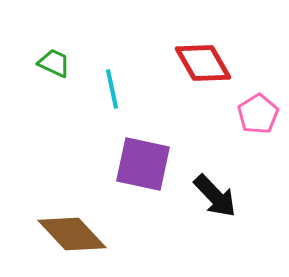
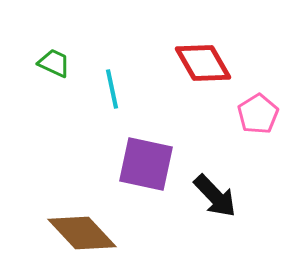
purple square: moved 3 px right
brown diamond: moved 10 px right, 1 px up
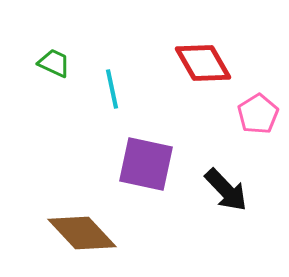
black arrow: moved 11 px right, 6 px up
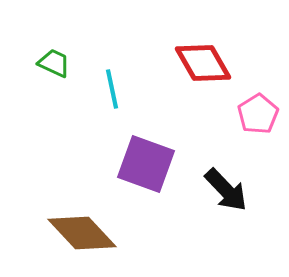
purple square: rotated 8 degrees clockwise
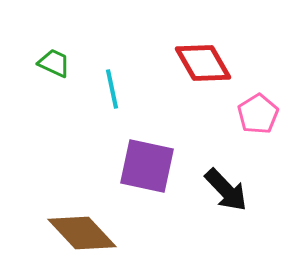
purple square: moved 1 px right, 2 px down; rotated 8 degrees counterclockwise
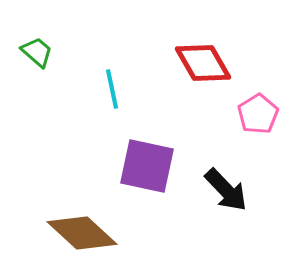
green trapezoid: moved 17 px left, 11 px up; rotated 16 degrees clockwise
brown diamond: rotated 4 degrees counterclockwise
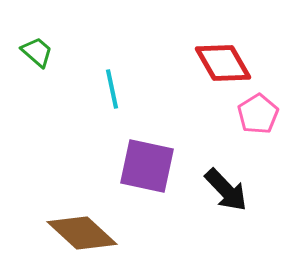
red diamond: moved 20 px right
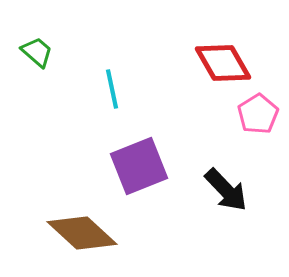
purple square: moved 8 px left; rotated 34 degrees counterclockwise
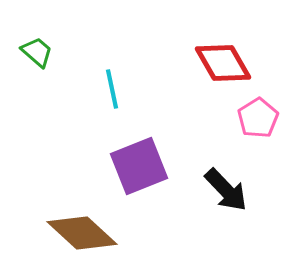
pink pentagon: moved 4 px down
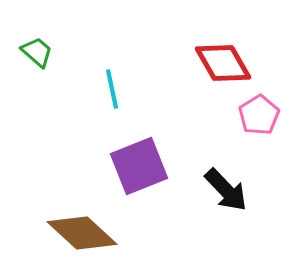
pink pentagon: moved 1 px right, 3 px up
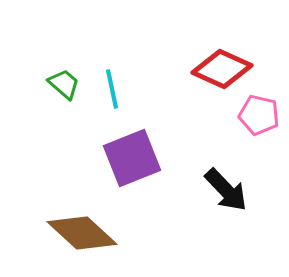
green trapezoid: moved 27 px right, 32 px down
red diamond: moved 1 px left, 6 px down; rotated 36 degrees counterclockwise
pink pentagon: rotated 27 degrees counterclockwise
purple square: moved 7 px left, 8 px up
